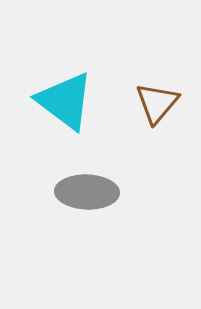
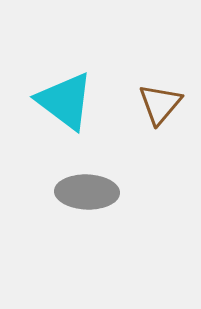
brown triangle: moved 3 px right, 1 px down
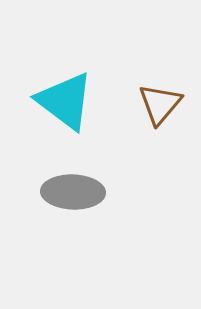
gray ellipse: moved 14 px left
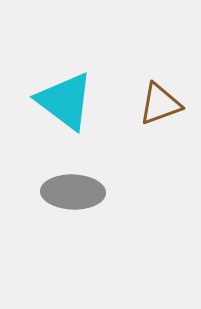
brown triangle: rotated 30 degrees clockwise
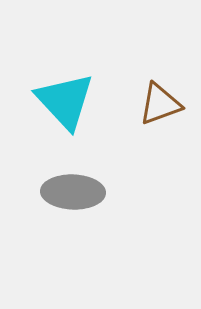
cyan triangle: rotated 10 degrees clockwise
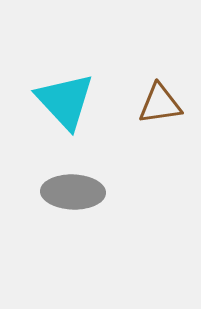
brown triangle: rotated 12 degrees clockwise
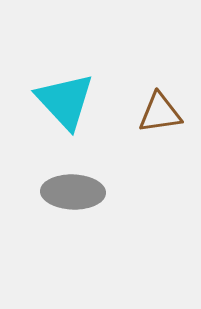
brown triangle: moved 9 px down
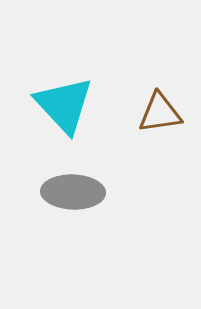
cyan triangle: moved 1 px left, 4 px down
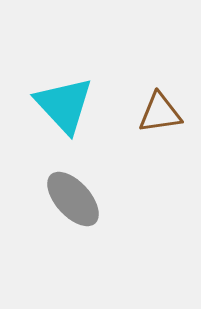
gray ellipse: moved 7 px down; rotated 46 degrees clockwise
